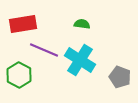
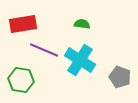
green hexagon: moved 2 px right, 5 px down; rotated 20 degrees counterclockwise
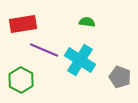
green semicircle: moved 5 px right, 2 px up
green hexagon: rotated 20 degrees clockwise
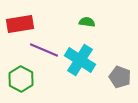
red rectangle: moved 3 px left
green hexagon: moved 1 px up
